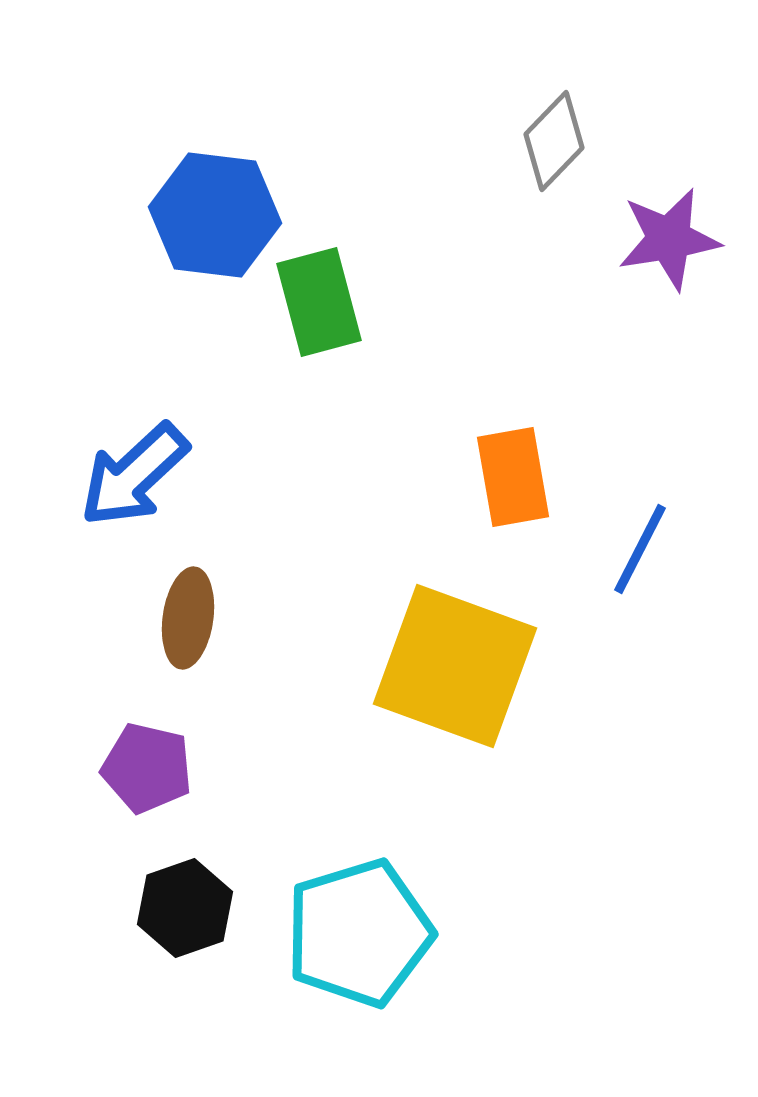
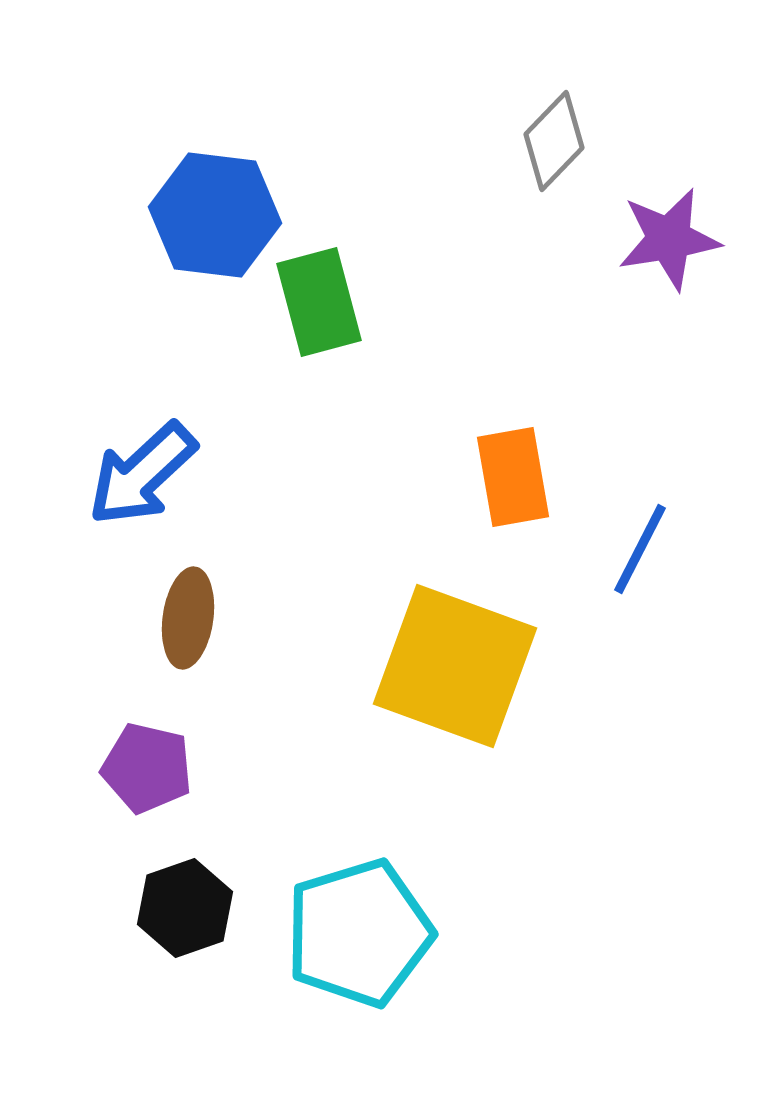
blue arrow: moved 8 px right, 1 px up
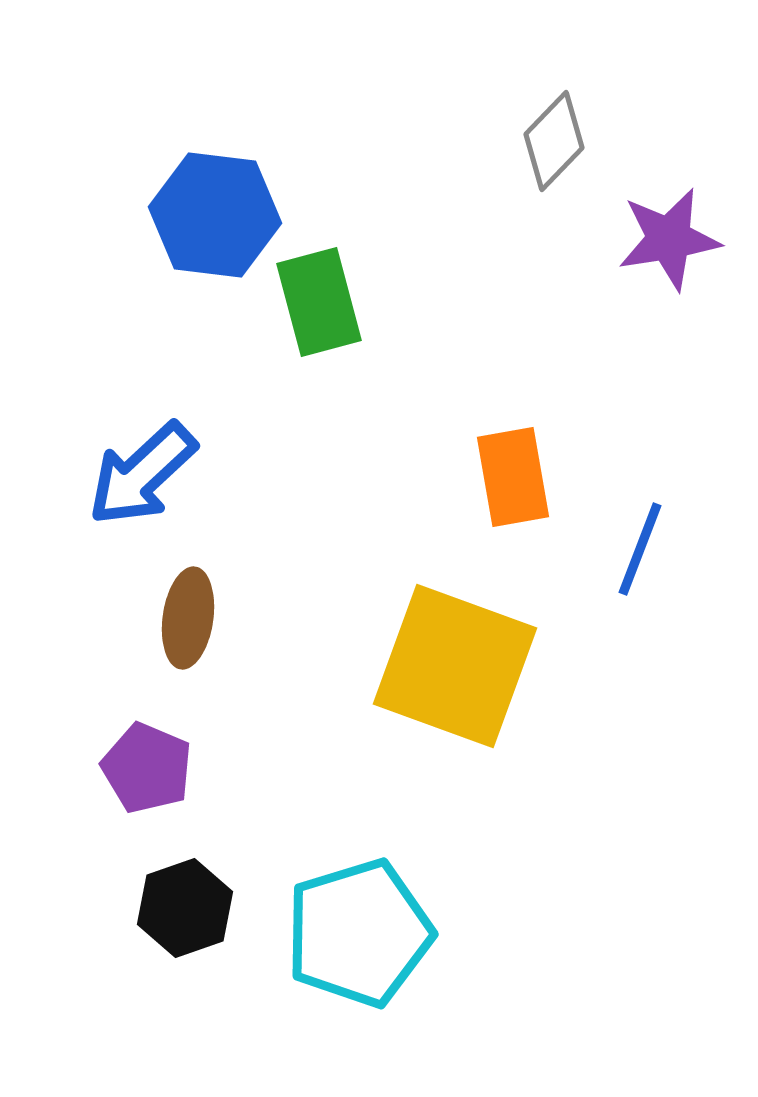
blue line: rotated 6 degrees counterclockwise
purple pentagon: rotated 10 degrees clockwise
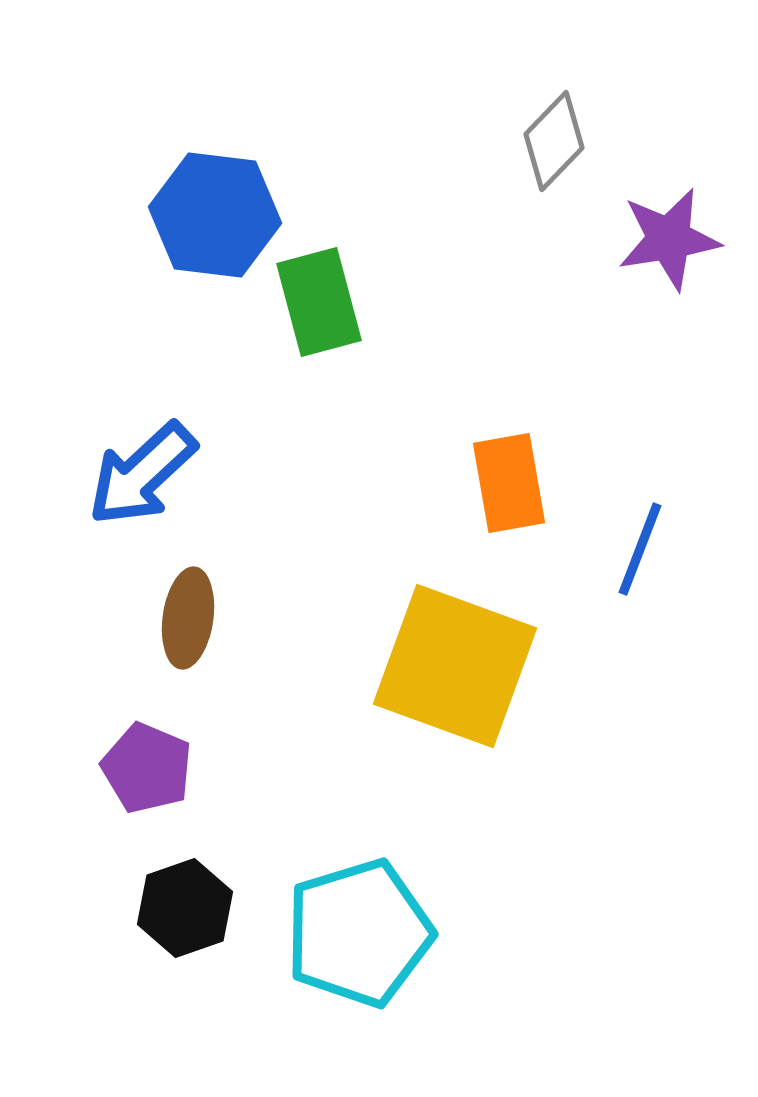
orange rectangle: moved 4 px left, 6 px down
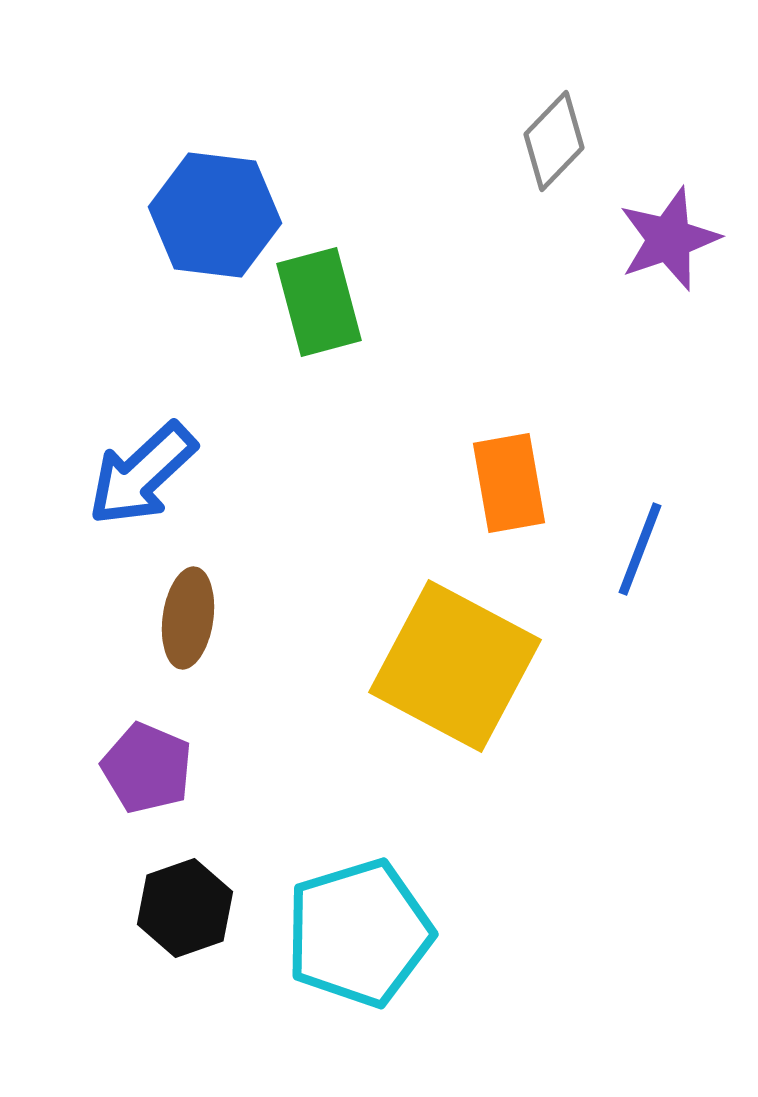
purple star: rotated 10 degrees counterclockwise
yellow square: rotated 8 degrees clockwise
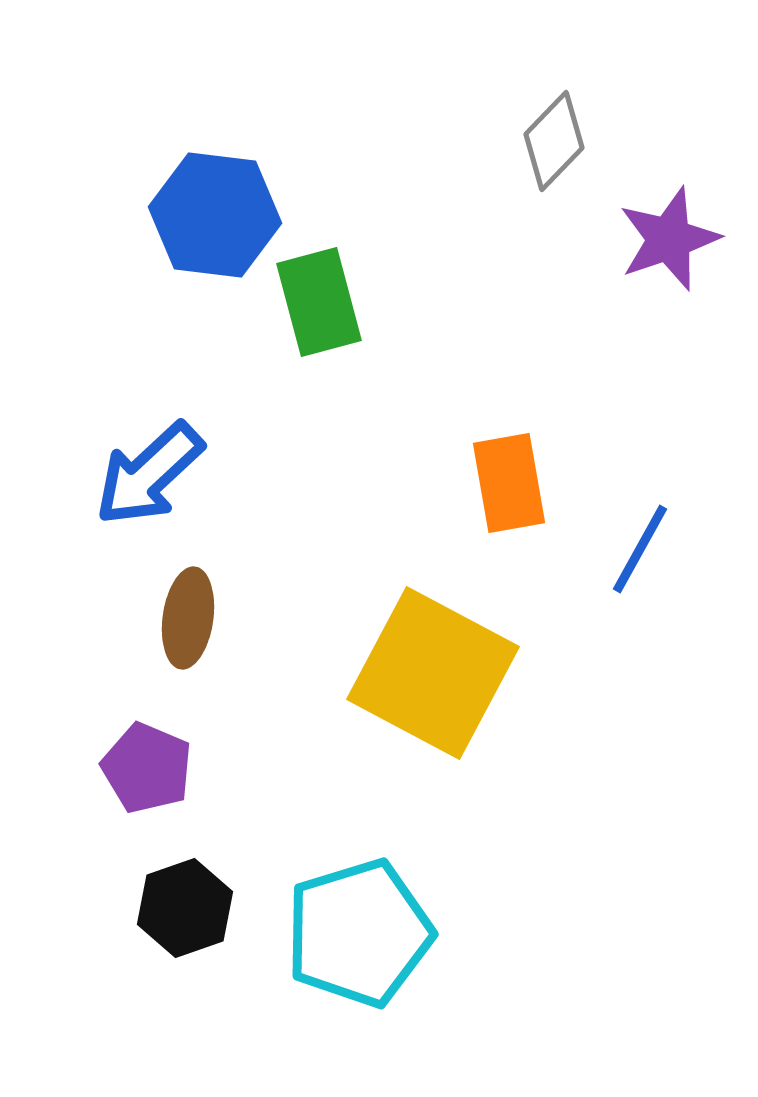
blue arrow: moved 7 px right
blue line: rotated 8 degrees clockwise
yellow square: moved 22 px left, 7 px down
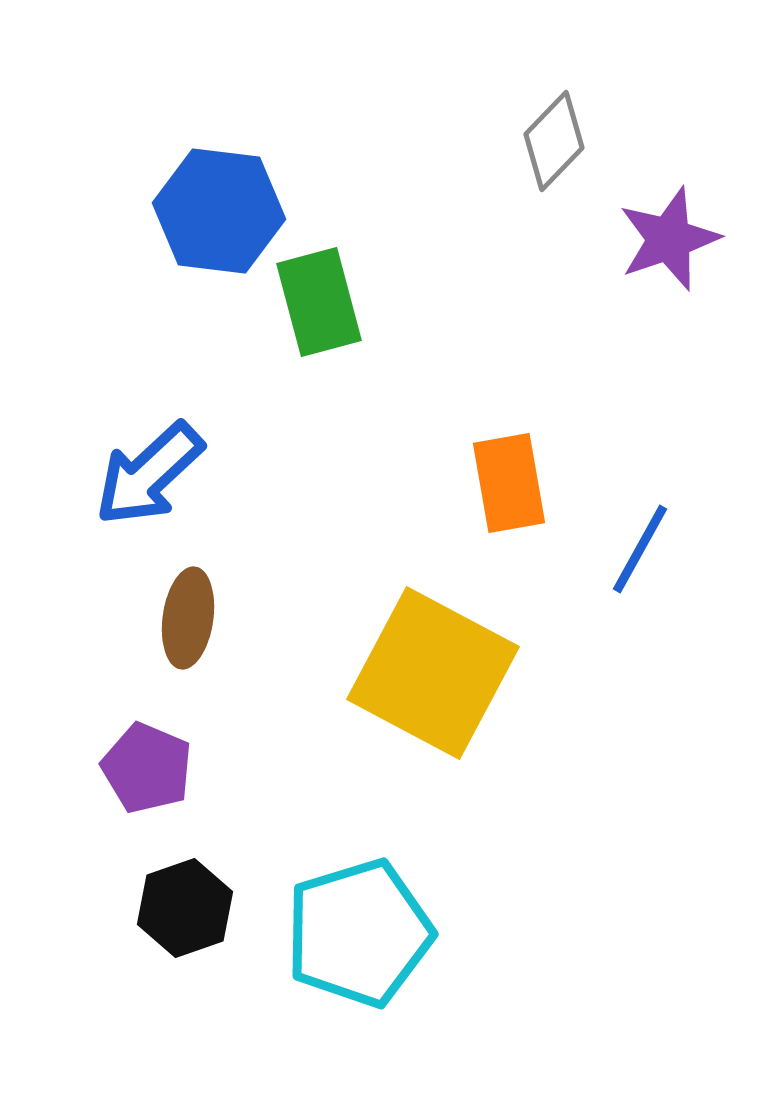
blue hexagon: moved 4 px right, 4 px up
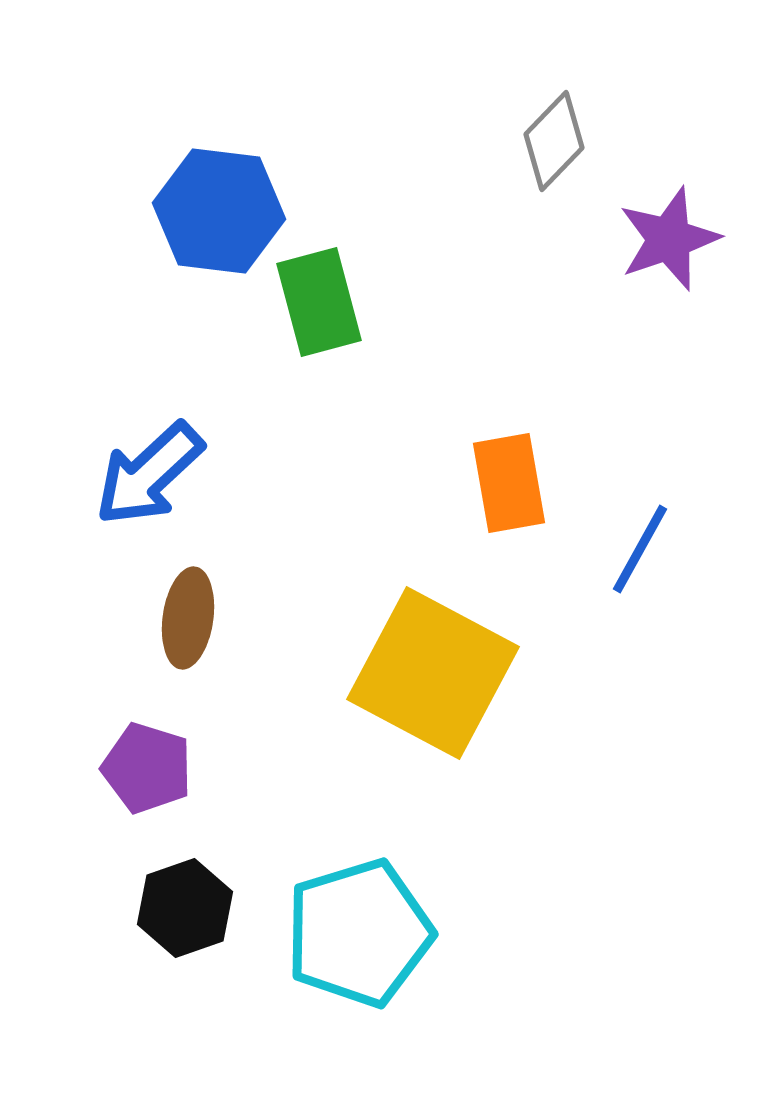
purple pentagon: rotated 6 degrees counterclockwise
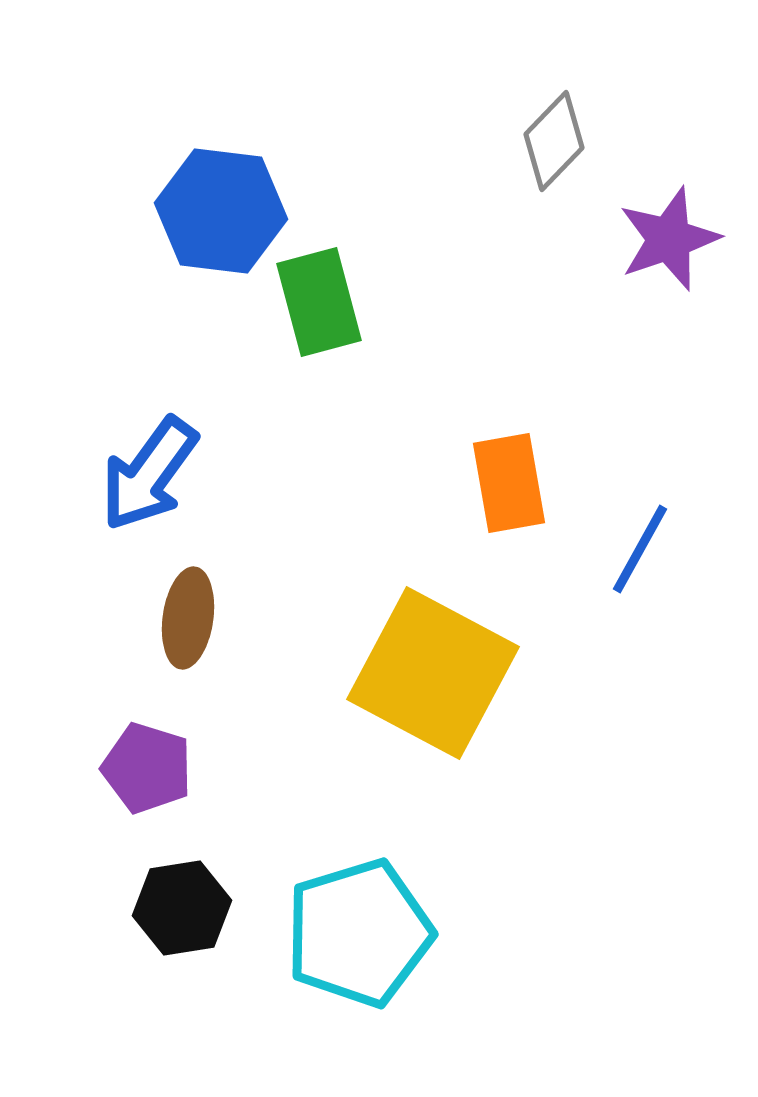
blue hexagon: moved 2 px right
blue arrow: rotated 11 degrees counterclockwise
black hexagon: moved 3 px left; rotated 10 degrees clockwise
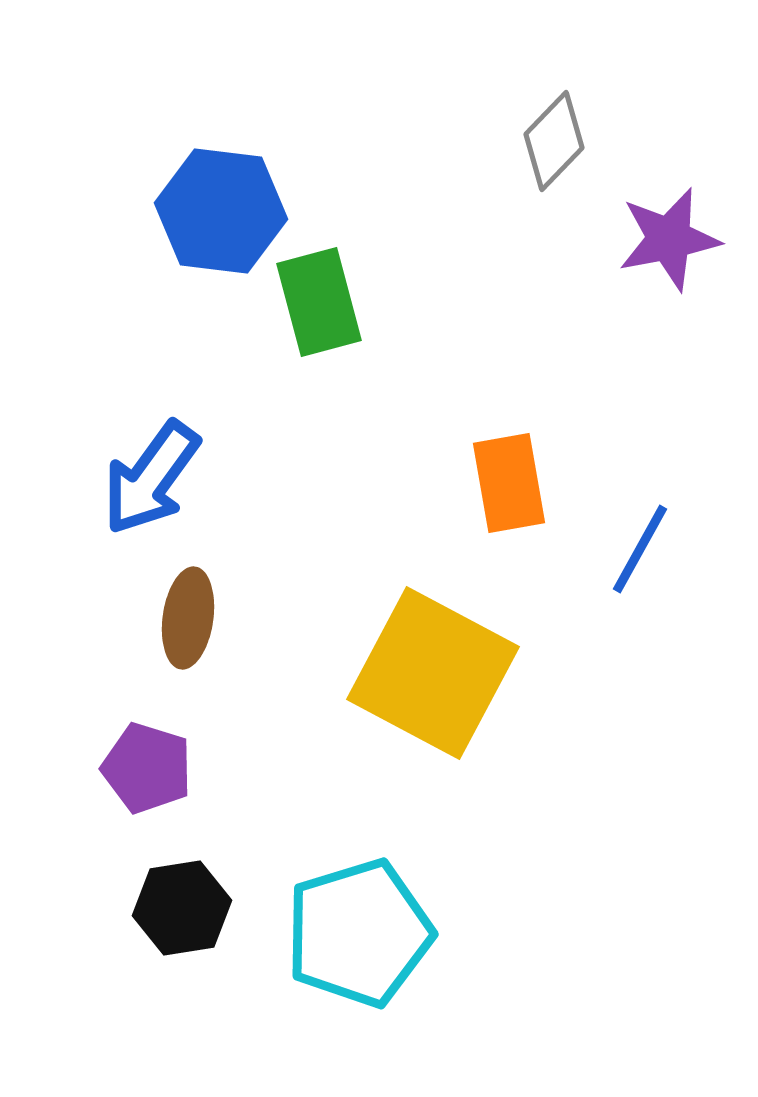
purple star: rotated 8 degrees clockwise
blue arrow: moved 2 px right, 4 px down
